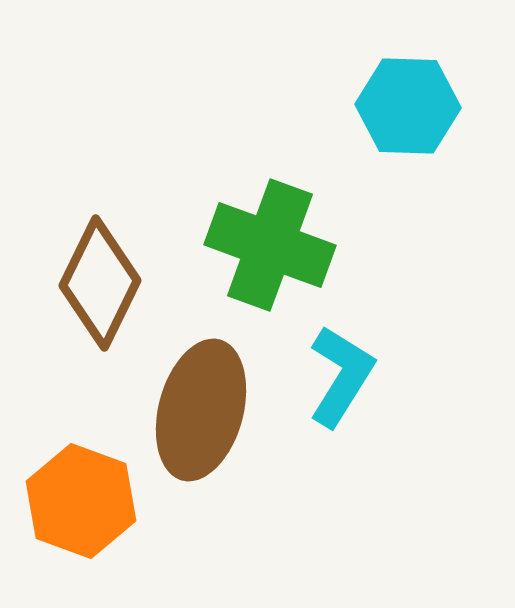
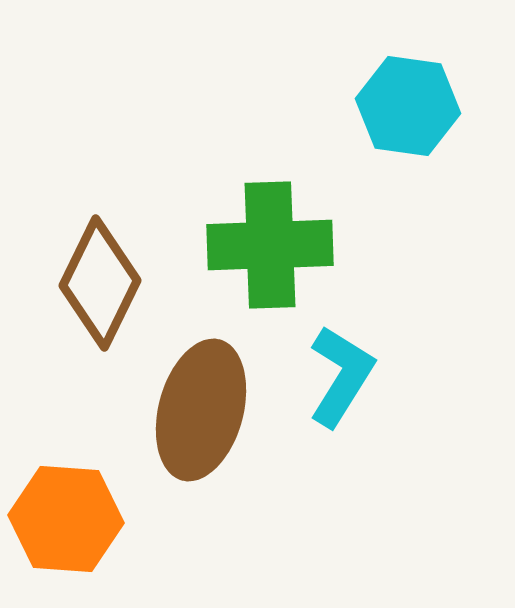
cyan hexagon: rotated 6 degrees clockwise
green cross: rotated 22 degrees counterclockwise
orange hexagon: moved 15 px left, 18 px down; rotated 16 degrees counterclockwise
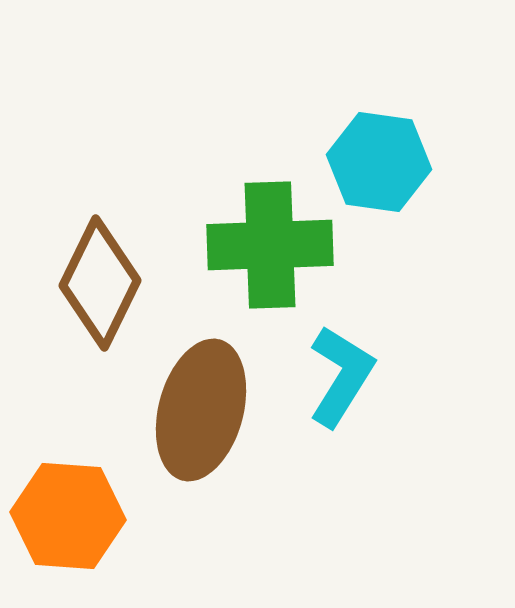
cyan hexagon: moved 29 px left, 56 px down
orange hexagon: moved 2 px right, 3 px up
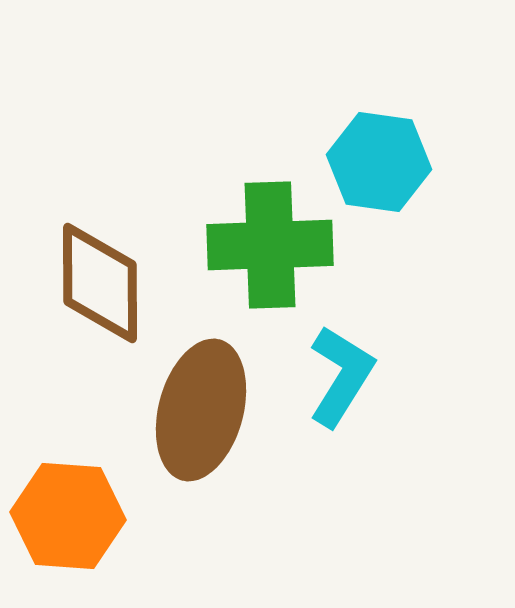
brown diamond: rotated 26 degrees counterclockwise
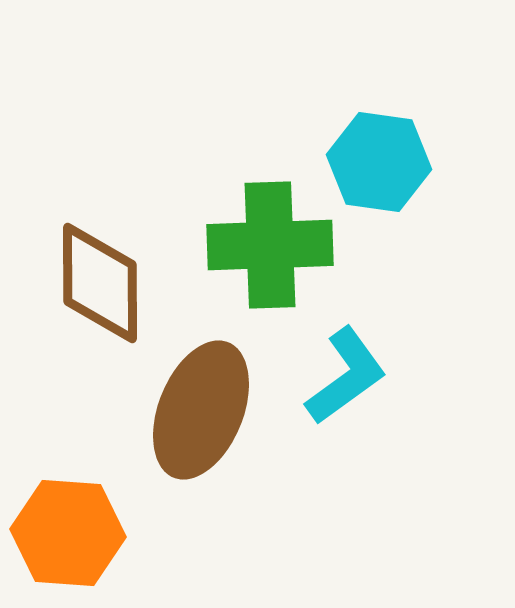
cyan L-shape: moved 5 px right; rotated 22 degrees clockwise
brown ellipse: rotated 7 degrees clockwise
orange hexagon: moved 17 px down
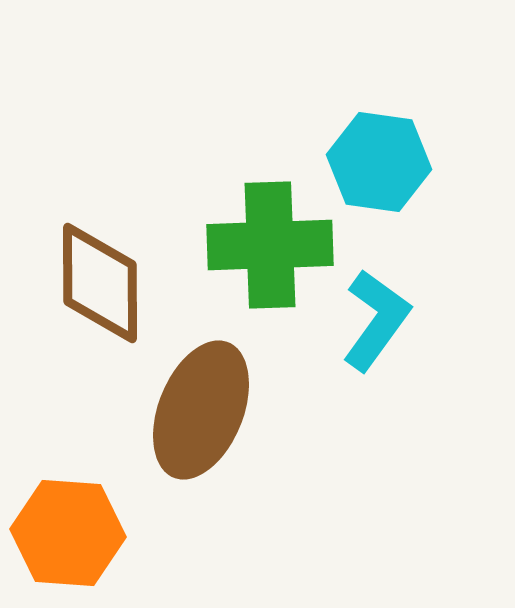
cyan L-shape: moved 30 px right, 56 px up; rotated 18 degrees counterclockwise
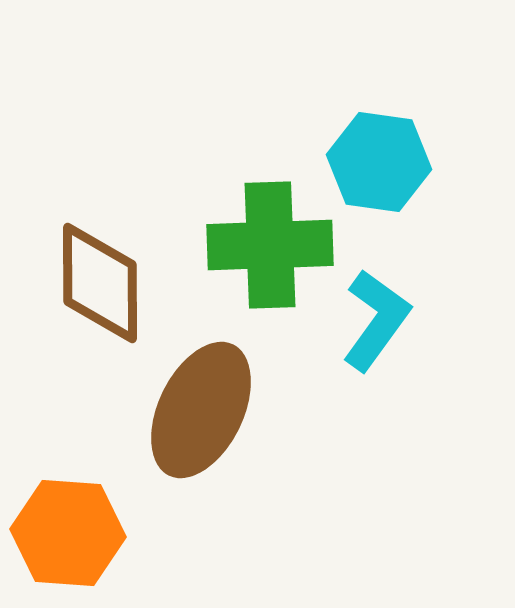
brown ellipse: rotated 4 degrees clockwise
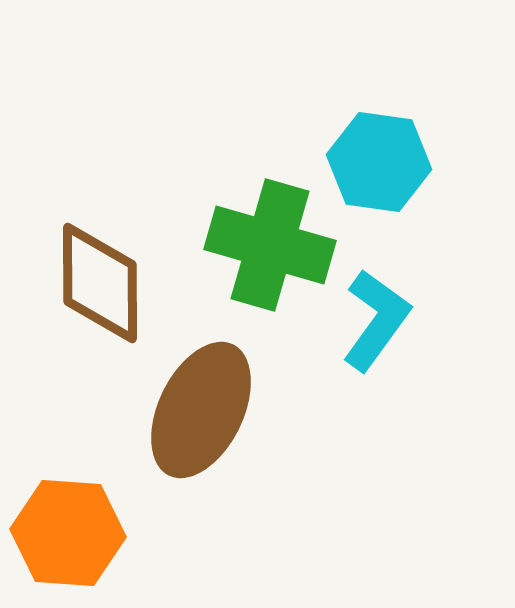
green cross: rotated 18 degrees clockwise
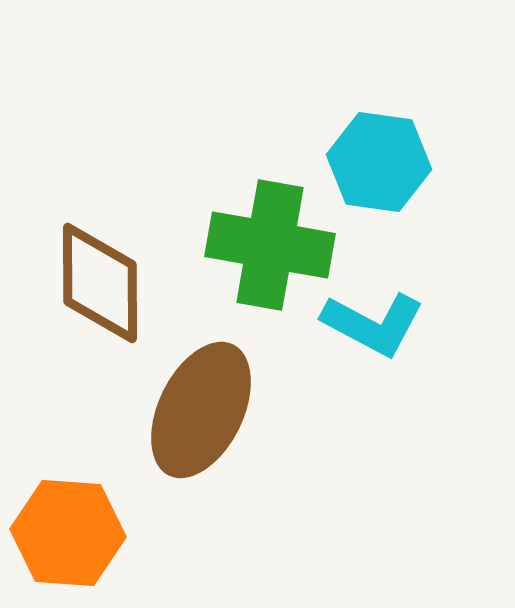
green cross: rotated 6 degrees counterclockwise
cyan L-shape: moved 3 px left, 4 px down; rotated 82 degrees clockwise
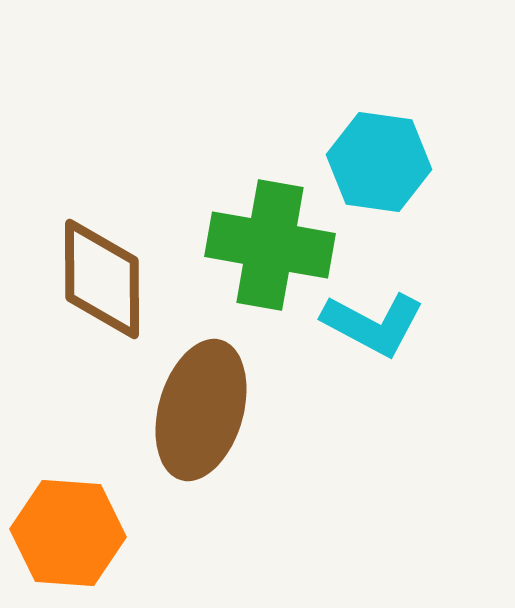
brown diamond: moved 2 px right, 4 px up
brown ellipse: rotated 10 degrees counterclockwise
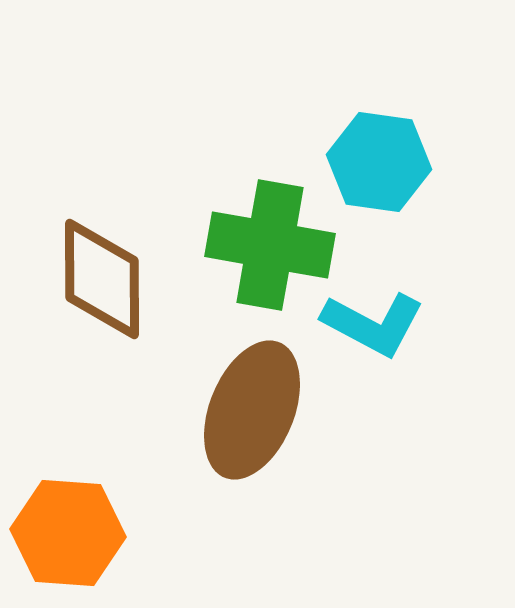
brown ellipse: moved 51 px right; rotated 6 degrees clockwise
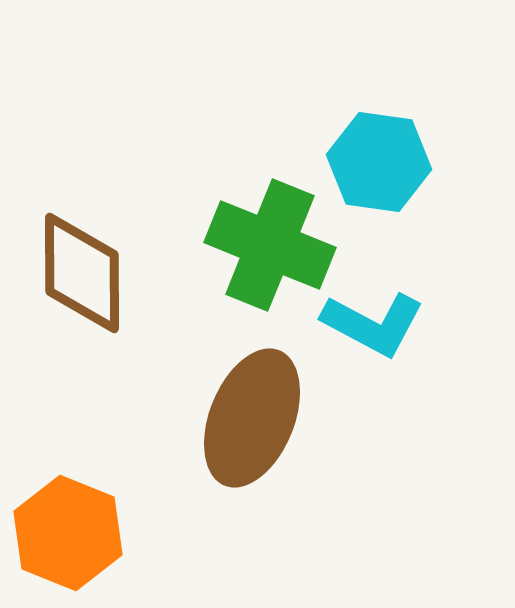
green cross: rotated 12 degrees clockwise
brown diamond: moved 20 px left, 6 px up
brown ellipse: moved 8 px down
orange hexagon: rotated 18 degrees clockwise
